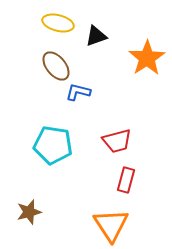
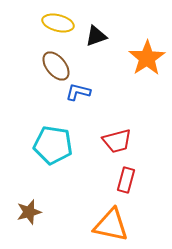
orange triangle: rotated 45 degrees counterclockwise
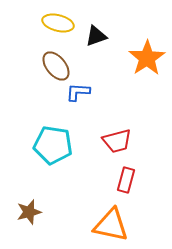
blue L-shape: rotated 10 degrees counterclockwise
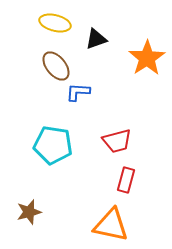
yellow ellipse: moved 3 px left
black triangle: moved 3 px down
